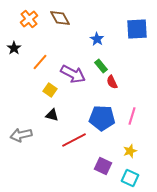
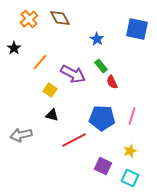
blue square: rotated 15 degrees clockwise
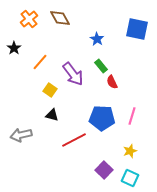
purple arrow: rotated 25 degrees clockwise
purple square: moved 1 px right, 4 px down; rotated 18 degrees clockwise
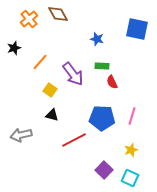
brown diamond: moved 2 px left, 4 px up
blue star: rotated 16 degrees counterclockwise
black star: rotated 16 degrees clockwise
green rectangle: moved 1 px right; rotated 48 degrees counterclockwise
yellow star: moved 1 px right, 1 px up
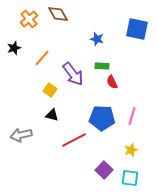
orange line: moved 2 px right, 4 px up
cyan square: rotated 18 degrees counterclockwise
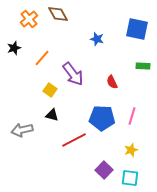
green rectangle: moved 41 px right
gray arrow: moved 1 px right, 5 px up
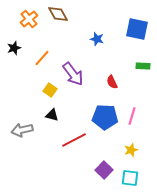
blue pentagon: moved 3 px right, 1 px up
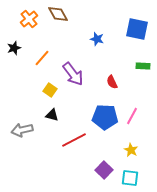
pink line: rotated 12 degrees clockwise
yellow star: rotated 24 degrees counterclockwise
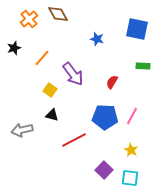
red semicircle: rotated 56 degrees clockwise
